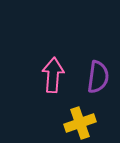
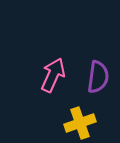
pink arrow: rotated 20 degrees clockwise
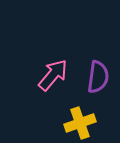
pink arrow: rotated 16 degrees clockwise
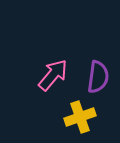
yellow cross: moved 6 px up
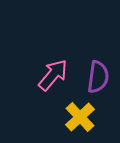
yellow cross: rotated 24 degrees counterclockwise
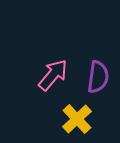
yellow cross: moved 3 px left, 2 px down
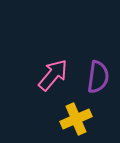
yellow cross: moved 1 px left; rotated 20 degrees clockwise
